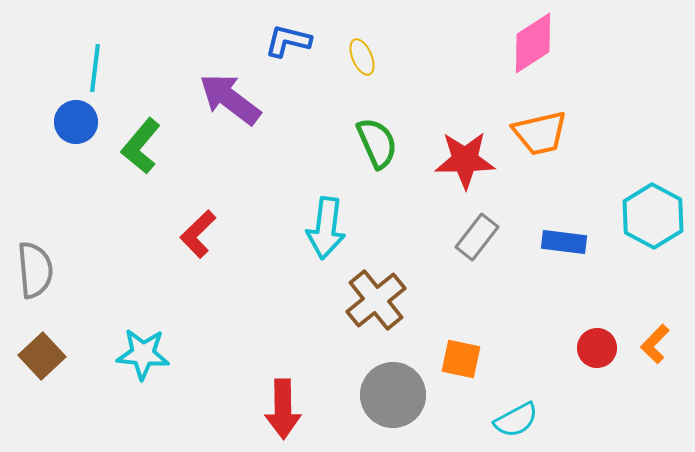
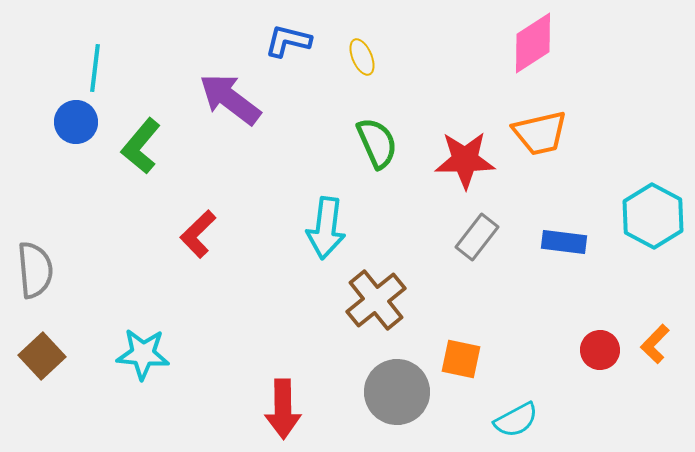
red circle: moved 3 px right, 2 px down
gray circle: moved 4 px right, 3 px up
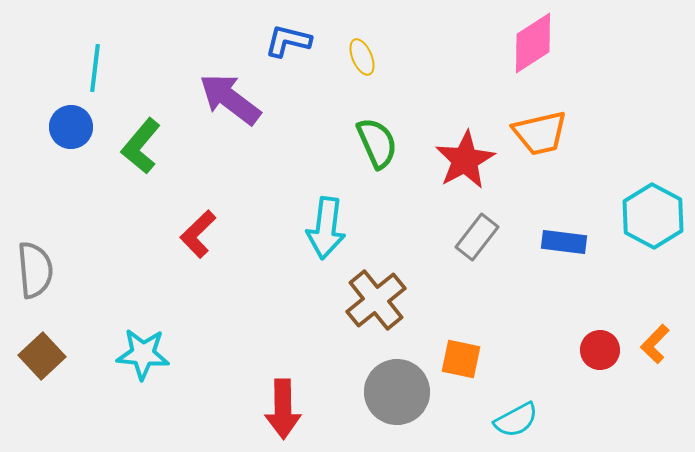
blue circle: moved 5 px left, 5 px down
red star: rotated 28 degrees counterclockwise
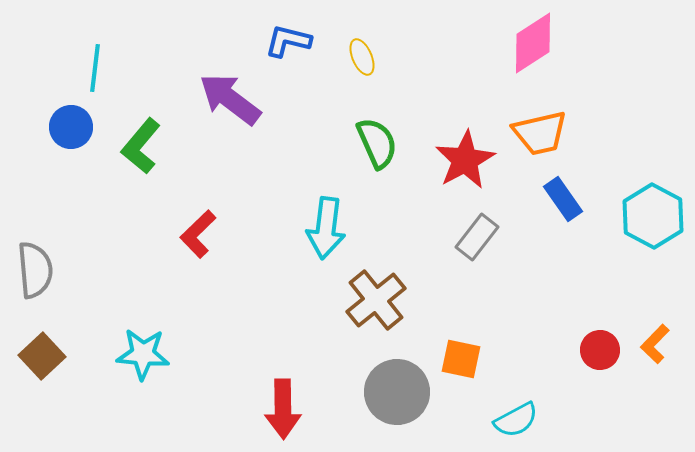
blue rectangle: moved 1 px left, 43 px up; rotated 48 degrees clockwise
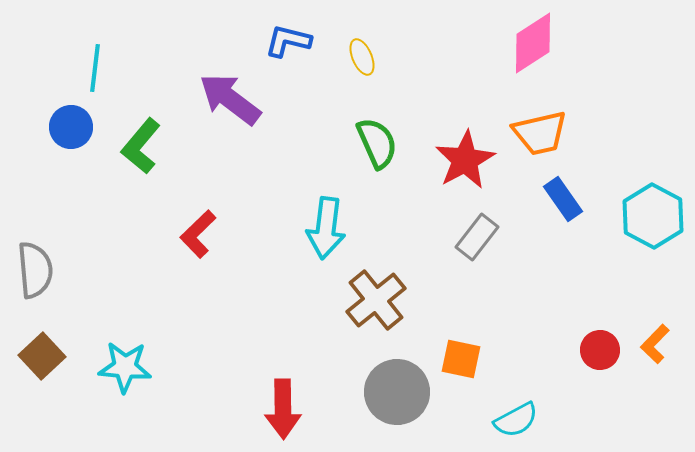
cyan star: moved 18 px left, 13 px down
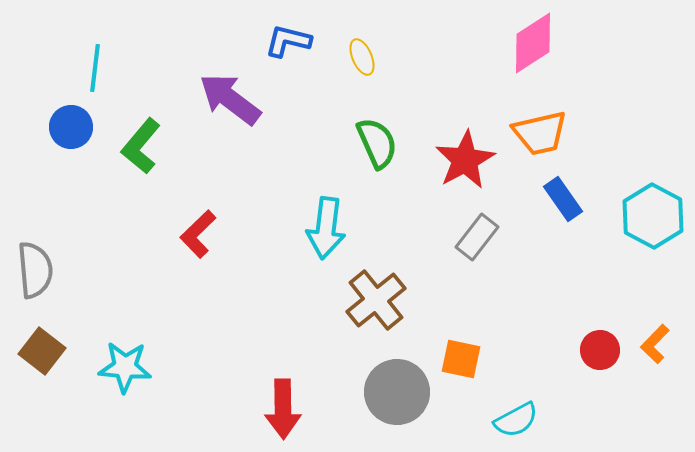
brown square: moved 5 px up; rotated 9 degrees counterclockwise
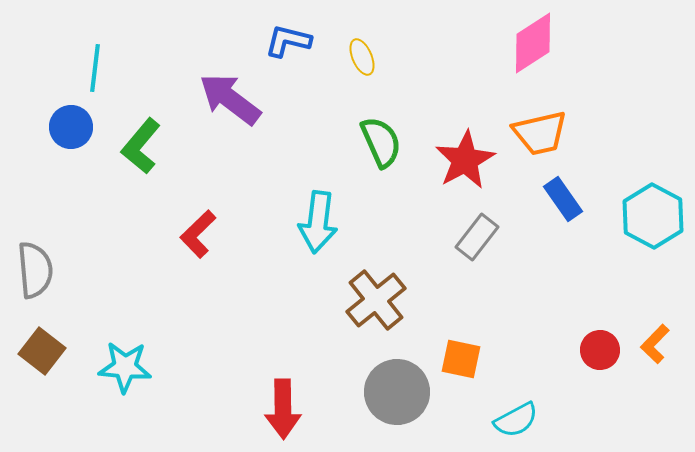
green semicircle: moved 4 px right, 1 px up
cyan arrow: moved 8 px left, 6 px up
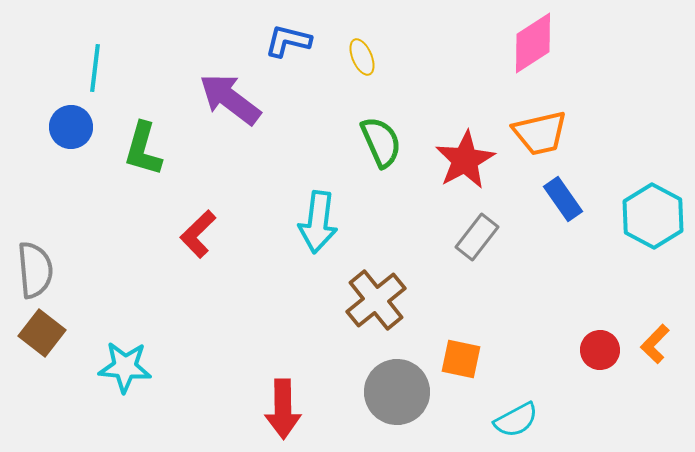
green L-shape: moved 2 px right, 3 px down; rotated 24 degrees counterclockwise
brown square: moved 18 px up
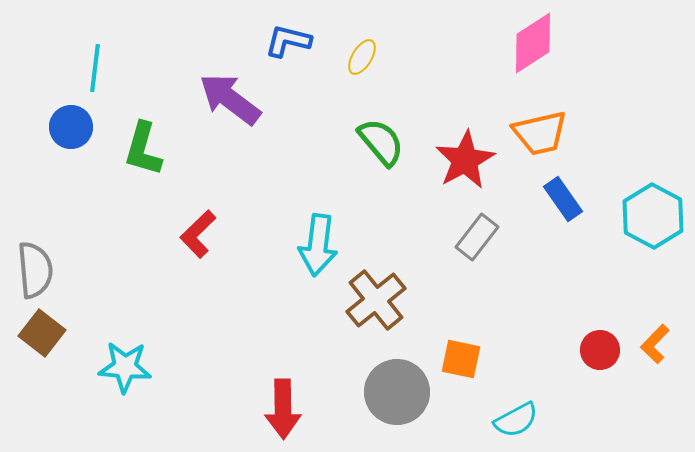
yellow ellipse: rotated 54 degrees clockwise
green semicircle: rotated 16 degrees counterclockwise
cyan arrow: moved 23 px down
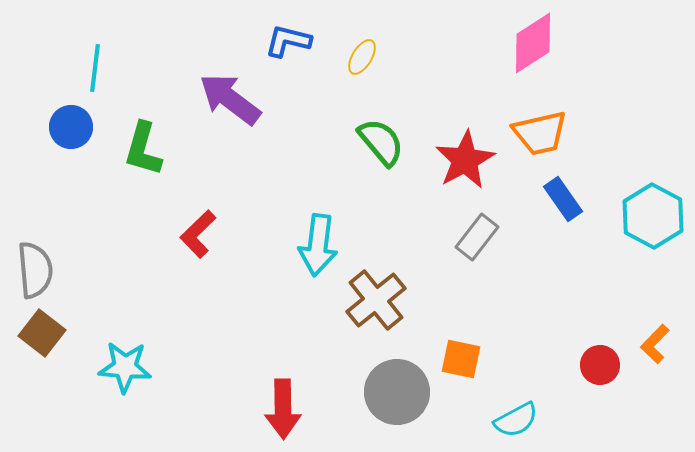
red circle: moved 15 px down
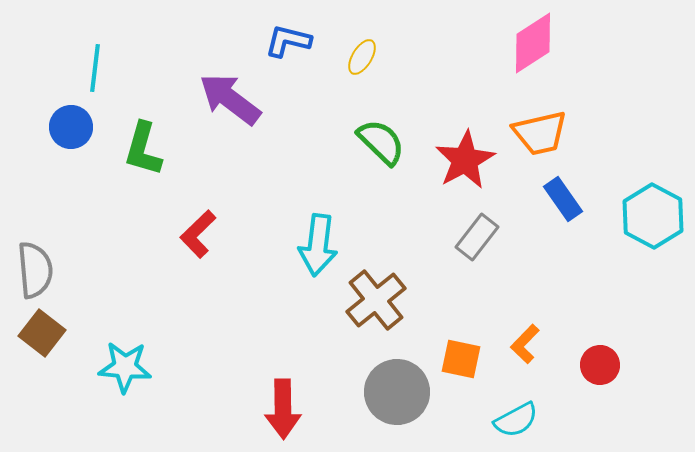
green semicircle: rotated 6 degrees counterclockwise
orange L-shape: moved 130 px left
